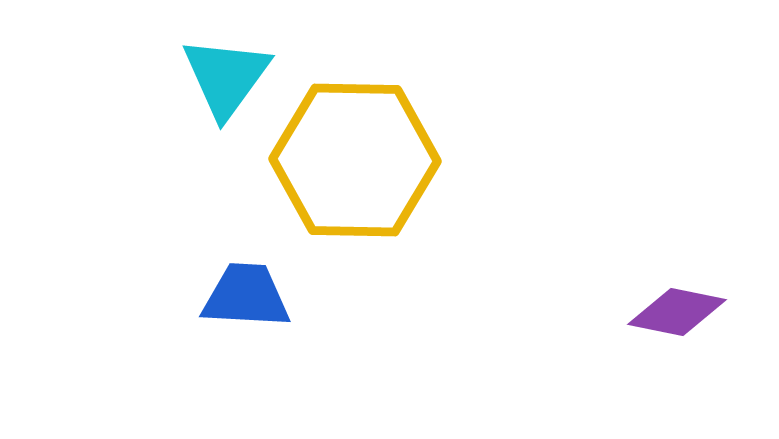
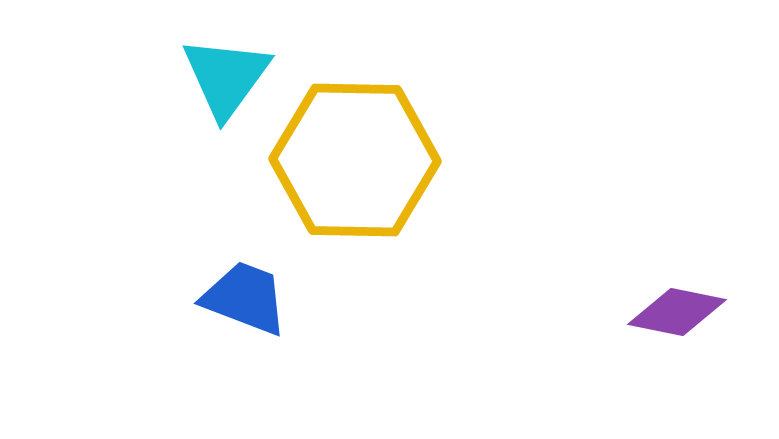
blue trapezoid: moved 1 px left, 2 px down; rotated 18 degrees clockwise
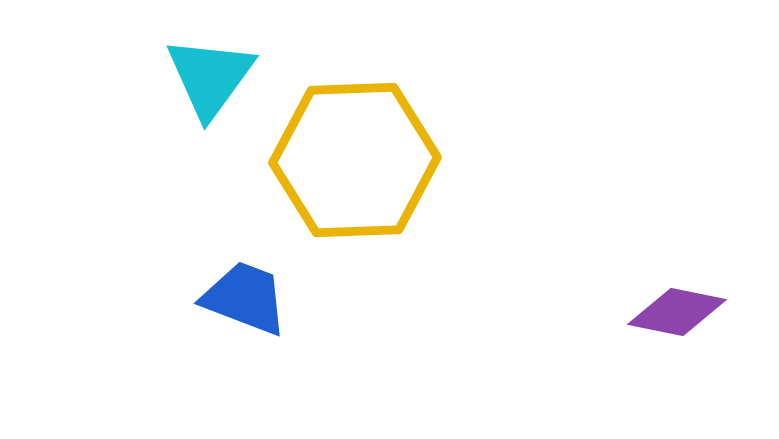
cyan triangle: moved 16 px left
yellow hexagon: rotated 3 degrees counterclockwise
